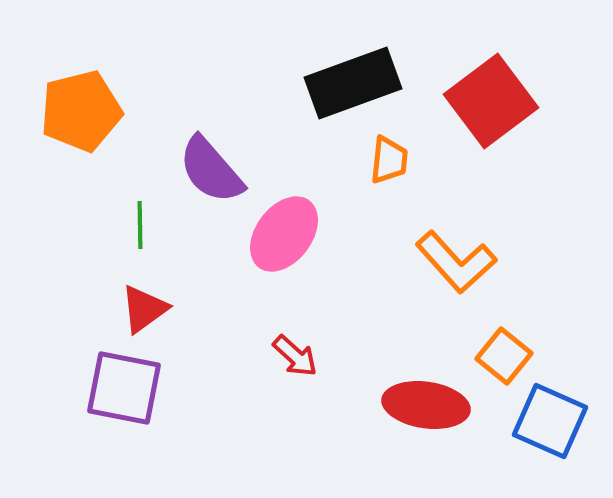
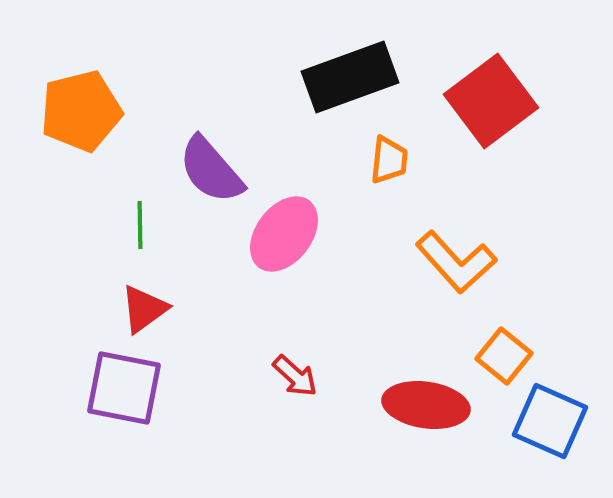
black rectangle: moved 3 px left, 6 px up
red arrow: moved 20 px down
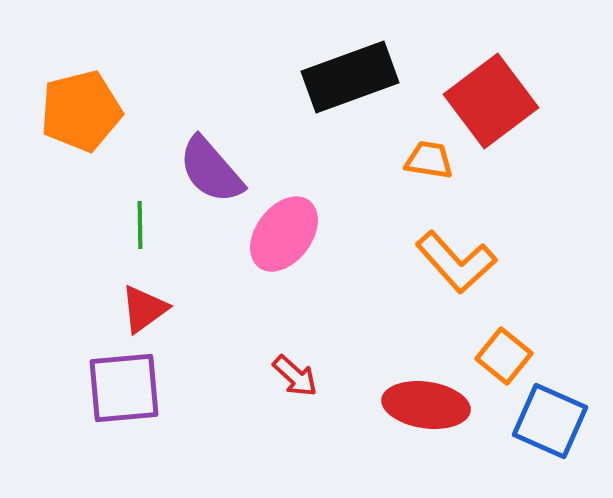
orange trapezoid: moved 40 px right; rotated 87 degrees counterclockwise
purple square: rotated 16 degrees counterclockwise
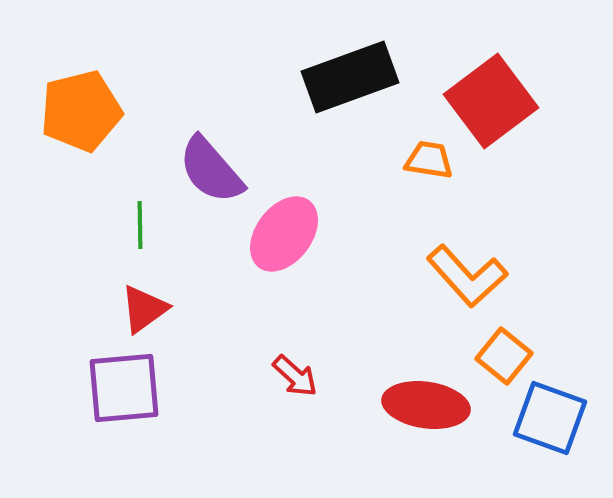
orange L-shape: moved 11 px right, 14 px down
blue square: moved 3 px up; rotated 4 degrees counterclockwise
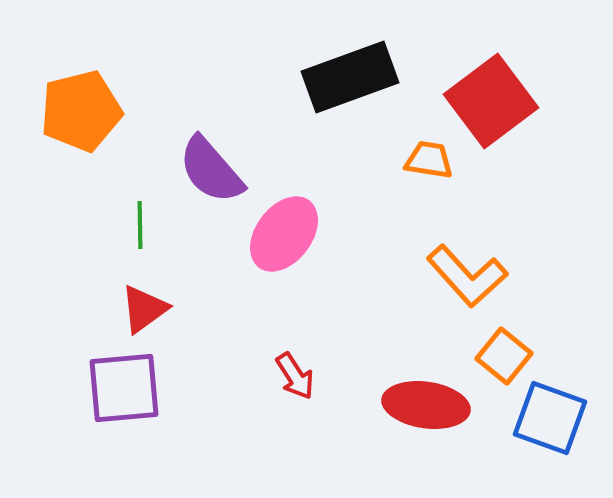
red arrow: rotated 15 degrees clockwise
